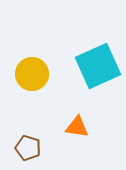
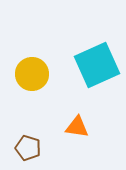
cyan square: moved 1 px left, 1 px up
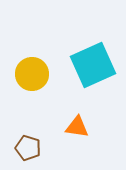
cyan square: moved 4 px left
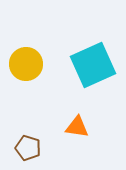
yellow circle: moved 6 px left, 10 px up
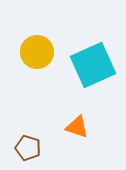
yellow circle: moved 11 px right, 12 px up
orange triangle: rotated 10 degrees clockwise
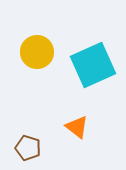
orange triangle: rotated 20 degrees clockwise
